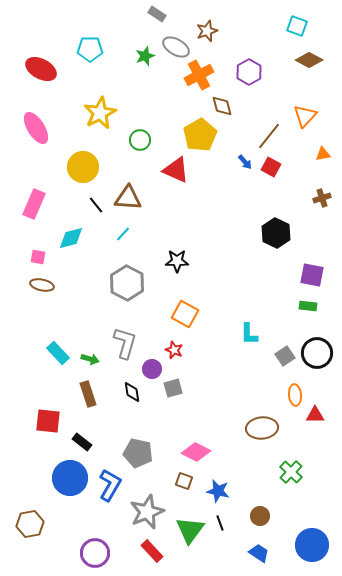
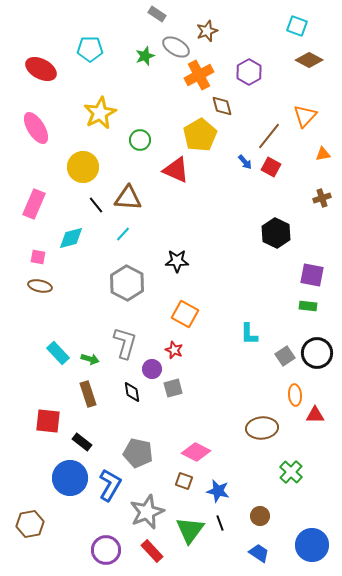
brown ellipse at (42, 285): moved 2 px left, 1 px down
purple circle at (95, 553): moved 11 px right, 3 px up
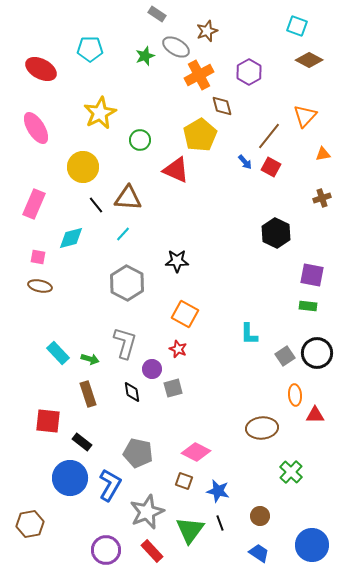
red star at (174, 350): moved 4 px right, 1 px up
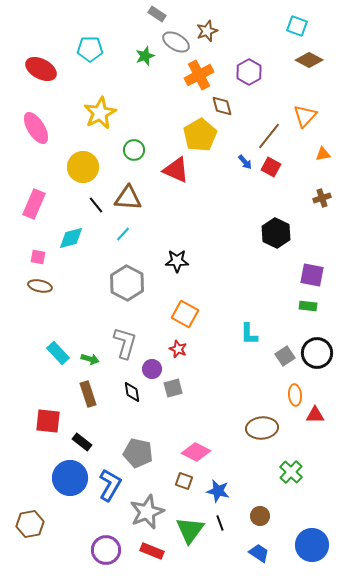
gray ellipse at (176, 47): moved 5 px up
green circle at (140, 140): moved 6 px left, 10 px down
red rectangle at (152, 551): rotated 25 degrees counterclockwise
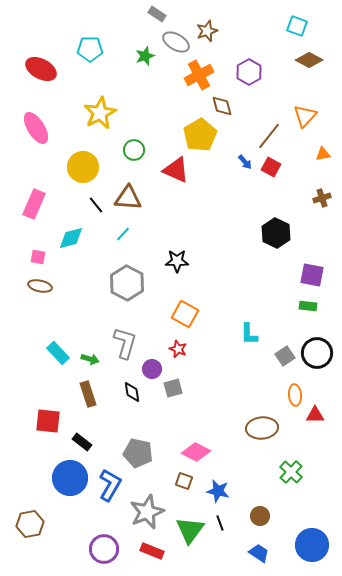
purple circle at (106, 550): moved 2 px left, 1 px up
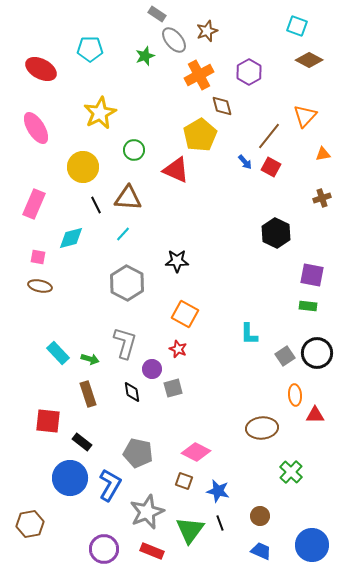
gray ellipse at (176, 42): moved 2 px left, 2 px up; rotated 20 degrees clockwise
black line at (96, 205): rotated 12 degrees clockwise
blue trapezoid at (259, 553): moved 2 px right, 2 px up; rotated 10 degrees counterclockwise
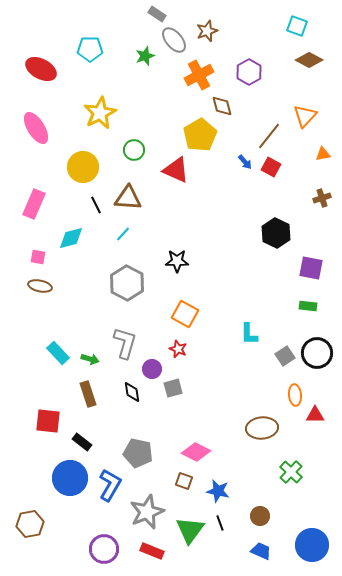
purple square at (312, 275): moved 1 px left, 7 px up
